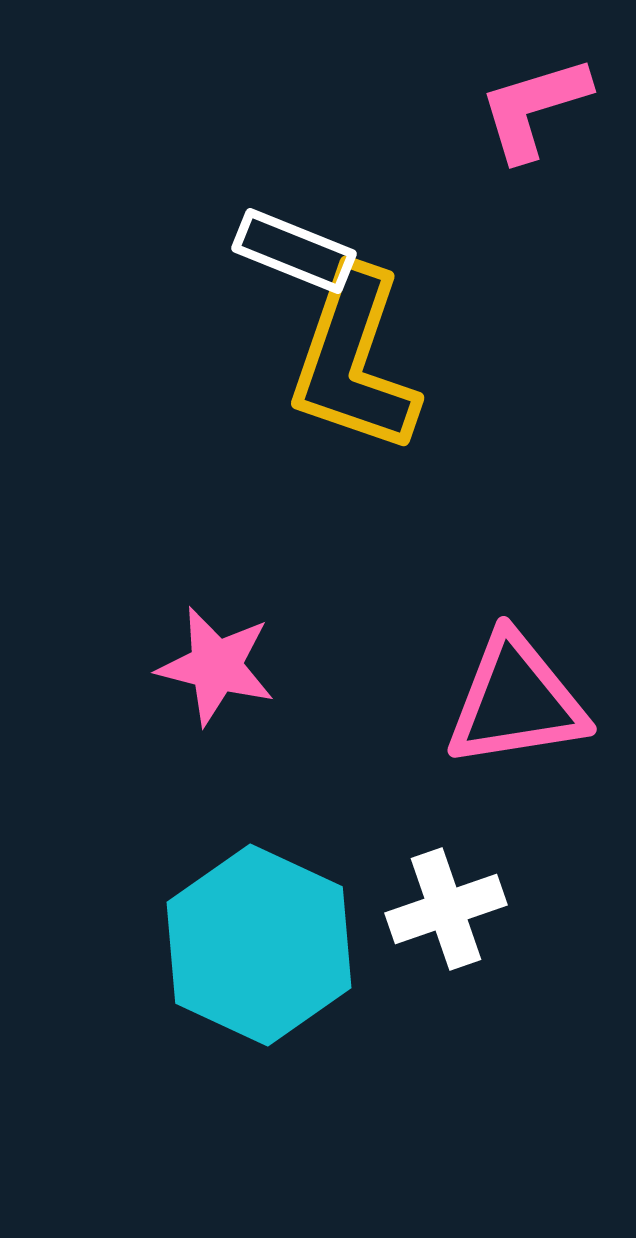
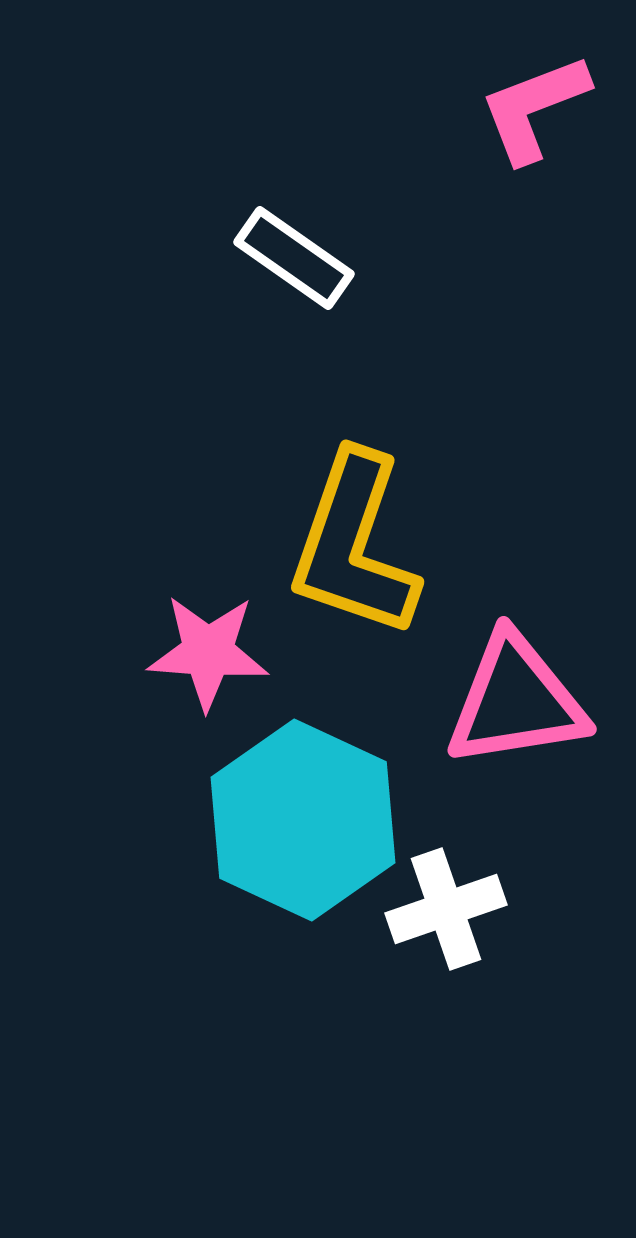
pink L-shape: rotated 4 degrees counterclockwise
white rectangle: moved 7 px down; rotated 13 degrees clockwise
yellow L-shape: moved 184 px down
pink star: moved 8 px left, 14 px up; rotated 10 degrees counterclockwise
cyan hexagon: moved 44 px right, 125 px up
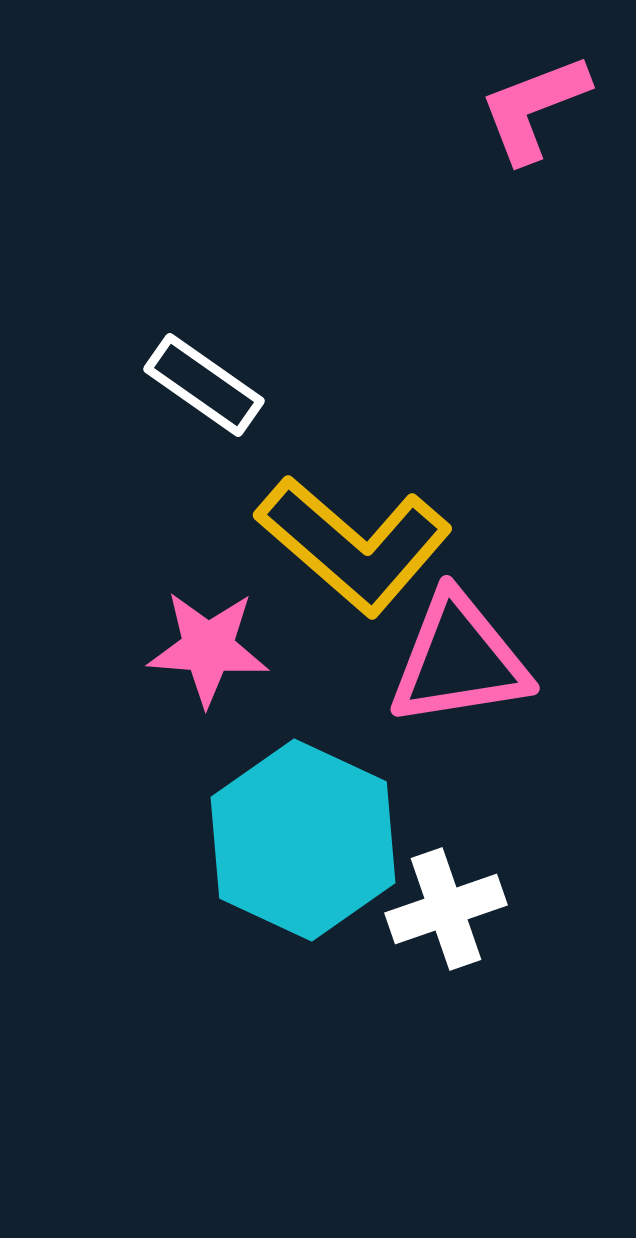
white rectangle: moved 90 px left, 127 px down
yellow L-shape: rotated 68 degrees counterclockwise
pink star: moved 4 px up
pink triangle: moved 57 px left, 41 px up
cyan hexagon: moved 20 px down
